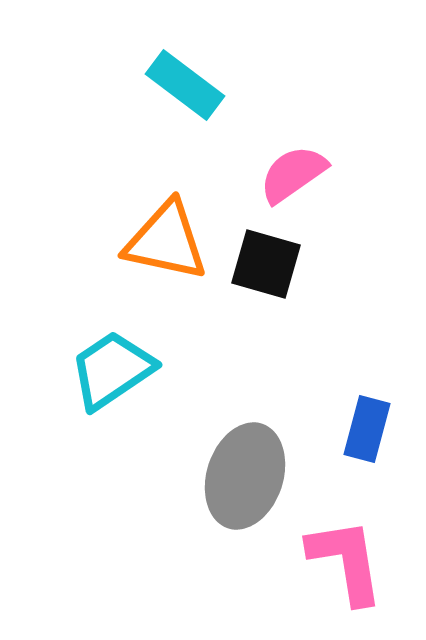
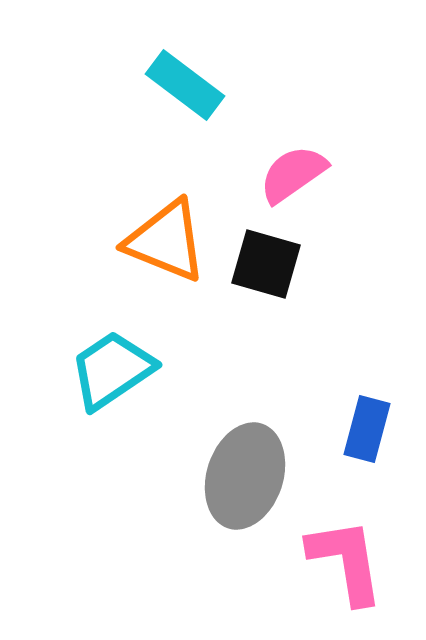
orange triangle: rotated 10 degrees clockwise
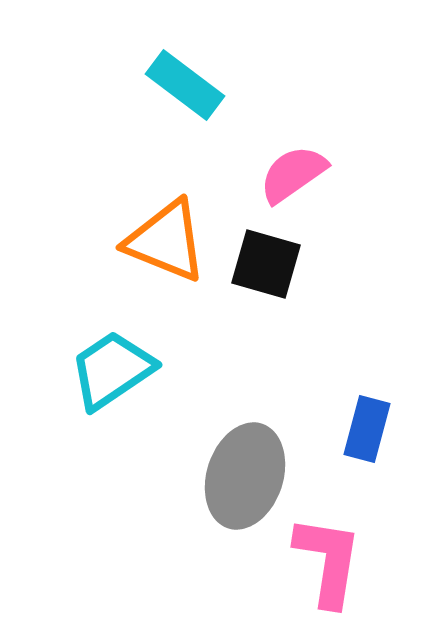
pink L-shape: moved 18 px left; rotated 18 degrees clockwise
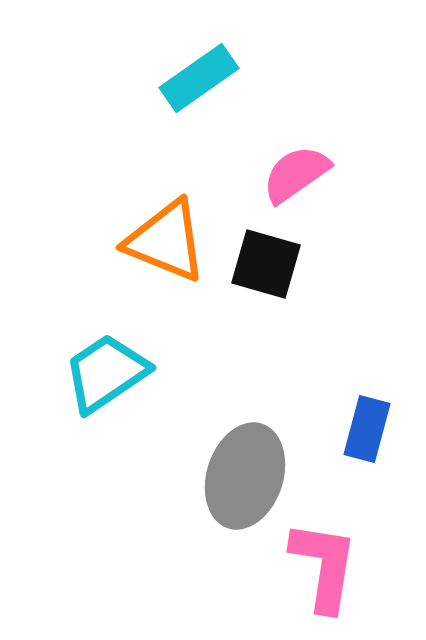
cyan rectangle: moved 14 px right, 7 px up; rotated 72 degrees counterclockwise
pink semicircle: moved 3 px right
cyan trapezoid: moved 6 px left, 3 px down
pink L-shape: moved 4 px left, 5 px down
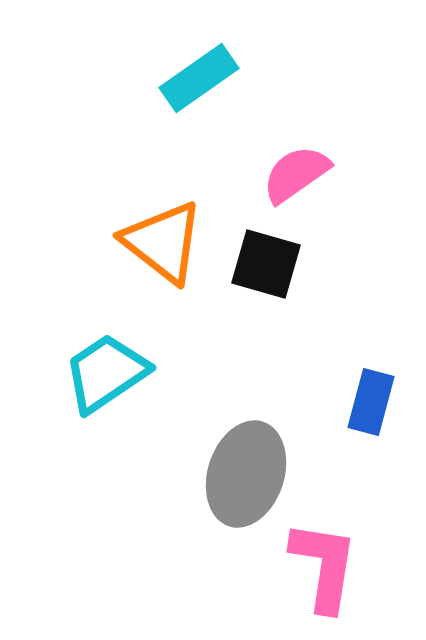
orange triangle: moved 3 px left, 1 px down; rotated 16 degrees clockwise
blue rectangle: moved 4 px right, 27 px up
gray ellipse: moved 1 px right, 2 px up
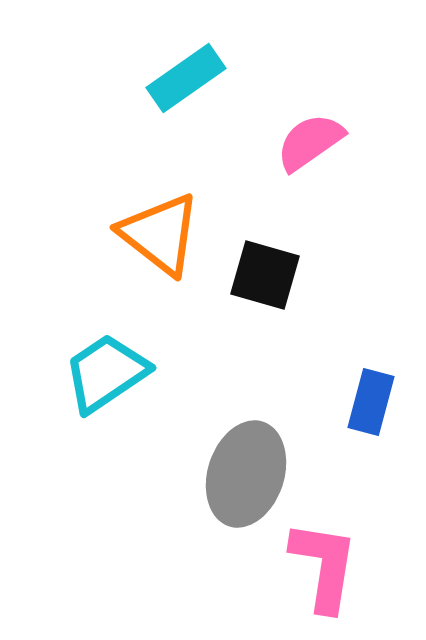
cyan rectangle: moved 13 px left
pink semicircle: moved 14 px right, 32 px up
orange triangle: moved 3 px left, 8 px up
black square: moved 1 px left, 11 px down
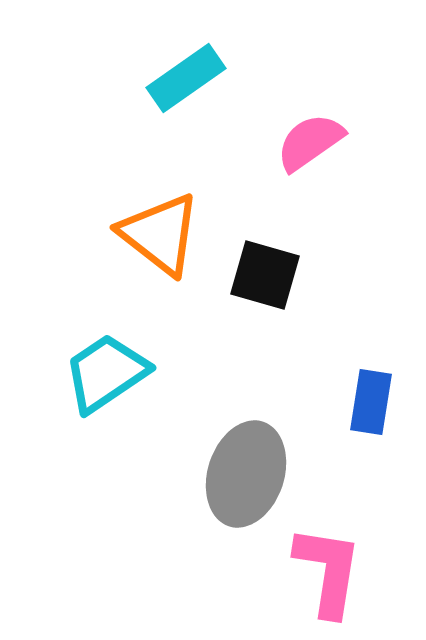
blue rectangle: rotated 6 degrees counterclockwise
pink L-shape: moved 4 px right, 5 px down
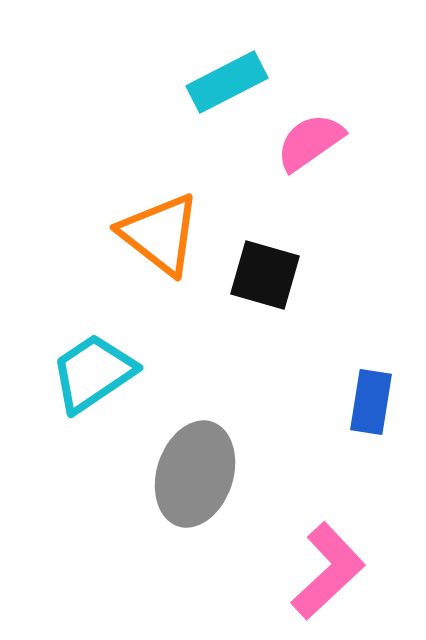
cyan rectangle: moved 41 px right, 4 px down; rotated 8 degrees clockwise
cyan trapezoid: moved 13 px left
gray ellipse: moved 51 px left
pink L-shape: rotated 38 degrees clockwise
